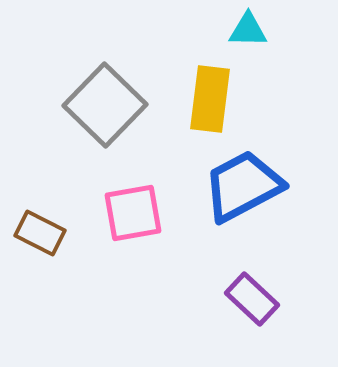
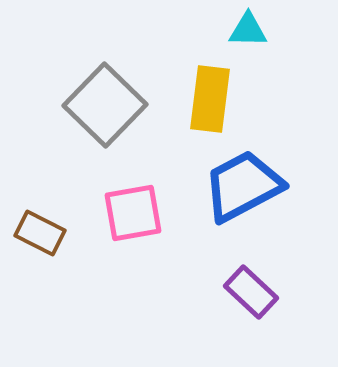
purple rectangle: moved 1 px left, 7 px up
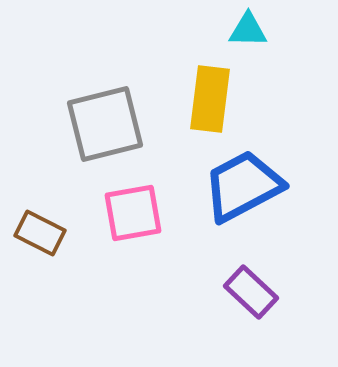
gray square: moved 19 px down; rotated 32 degrees clockwise
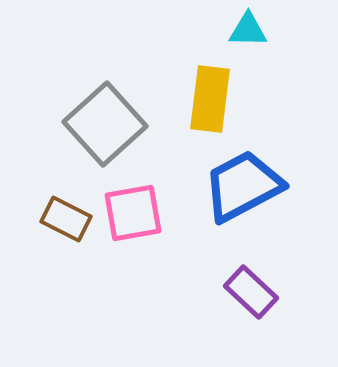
gray square: rotated 28 degrees counterclockwise
brown rectangle: moved 26 px right, 14 px up
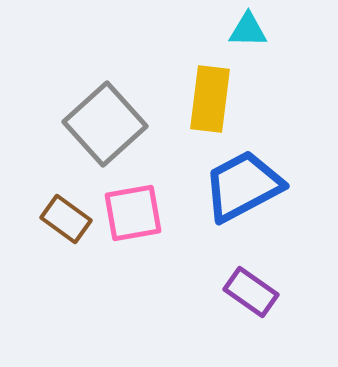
brown rectangle: rotated 9 degrees clockwise
purple rectangle: rotated 8 degrees counterclockwise
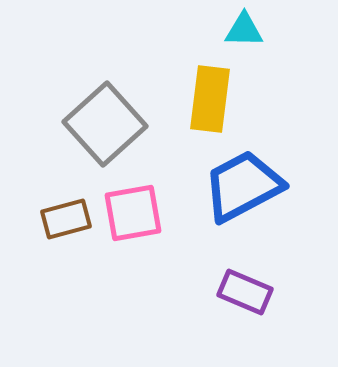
cyan triangle: moved 4 px left
brown rectangle: rotated 51 degrees counterclockwise
purple rectangle: moved 6 px left; rotated 12 degrees counterclockwise
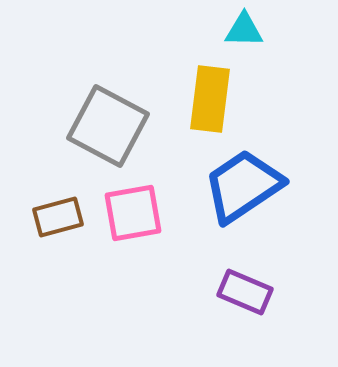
gray square: moved 3 px right, 2 px down; rotated 20 degrees counterclockwise
blue trapezoid: rotated 6 degrees counterclockwise
brown rectangle: moved 8 px left, 2 px up
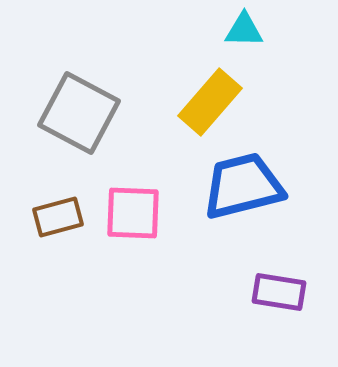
yellow rectangle: moved 3 px down; rotated 34 degrees clockwise
gray square: moved 29 px left, 13 px up
blue trapezoid: rotated 20 degrees clockwise
pink square: rotated 12 degrees clockwise
purple rectangle: moved 34 px right; rotated 14 degrees counterclockwise
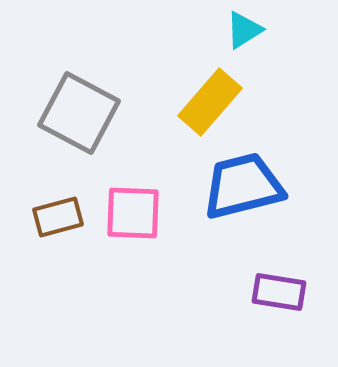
cyan triangle: rotated 33 degrees counterclockwise
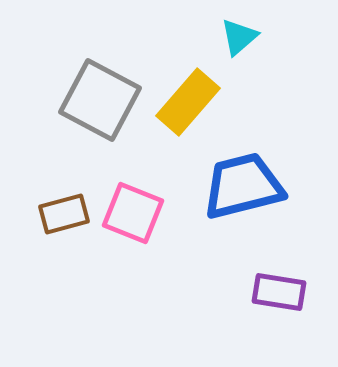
cyan triangle: moved 5 px left, 7 px down; rotated 9 degrees counterclockwise
yellow rectangle: moved 22 px left
gray square: moved 21 px right, 13 px up
pink square: rotated 20 degrees clockwise
brown rectangle: moved 6 px right, 3 px up
